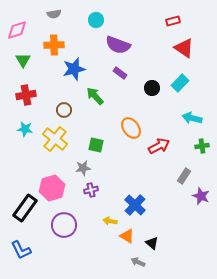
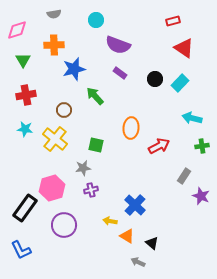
black circle: moved 3 px right, 9 px up
orange ellipse: rotated 40 degrees clockwise
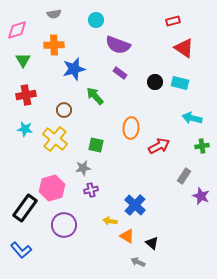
black circle: moved 3 px down
cyan rectangle: rotated 60 degrees clockwise
blue L-shape: rotated 15 degrees counterclockwise
